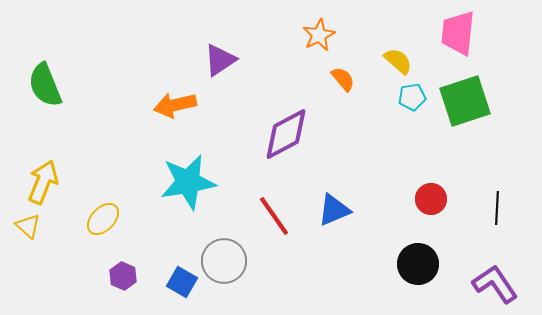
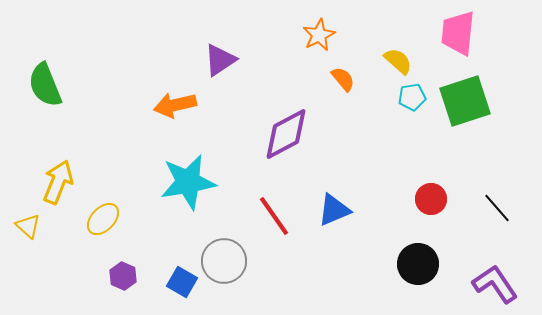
yellow arrow: moved 15 px right
black line: rotated 44 degrees counterclockwise
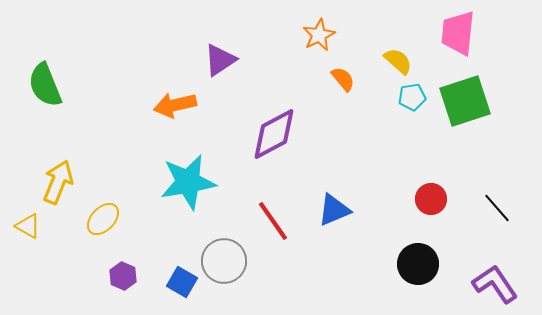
purple diamond: moved 12 px left
red line: moved 1 px left, 5 px down
yellow triangle: rotated 12 degrees counterclockwise
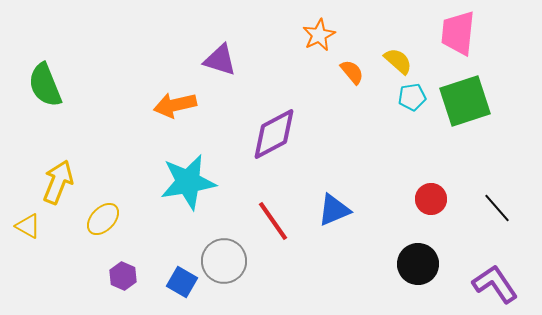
purple triangle: rotated 51 degrees clockwise
orange semicircle: moved 9 px right, 7 px up
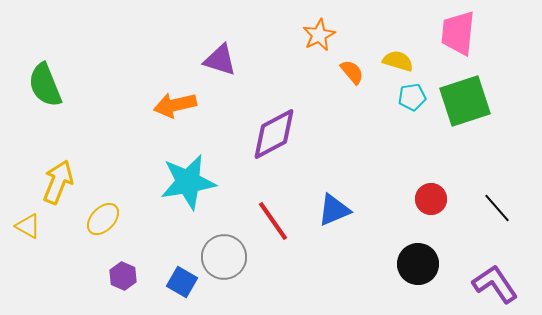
yellow semicircle: rotated 24 degrees counterclockwise
gray circle: moved 4 px up
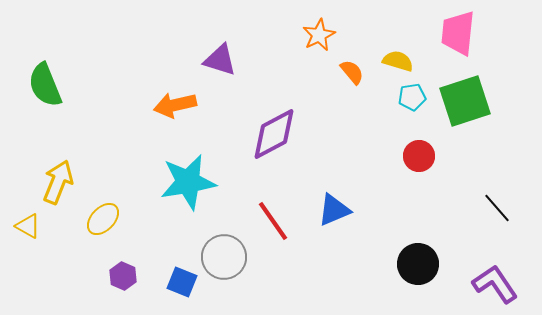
red circle: moved 12 px left, 43 px up
blue square: rotated 8 degrees counterclockwise
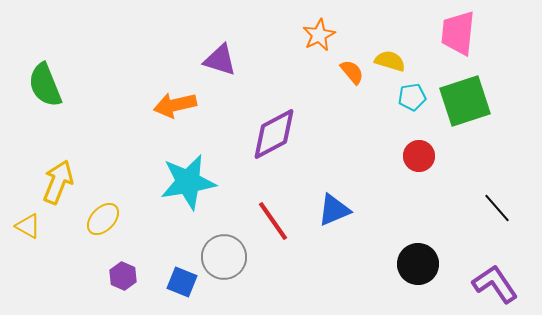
yellow semicircle: moved 8 px left
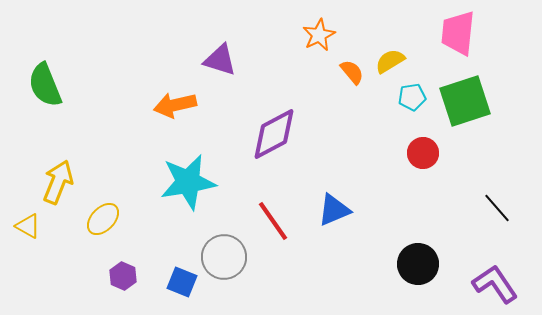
yellow semicircle: rotated 48 degrees counterclockwise
red circle: moved 4 px right, 3 px up
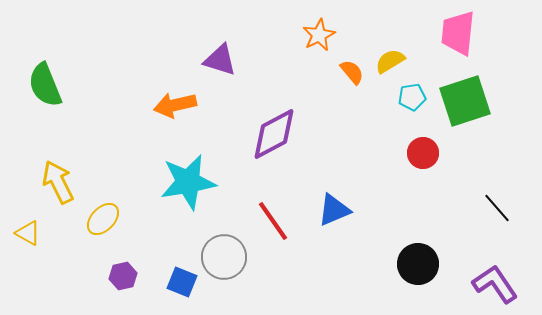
yellow arrow: rotated 48 degrees counterclockwise
yellow triangle: moved 7 px down
purple hexagon: rotated 24 degrees clockwise
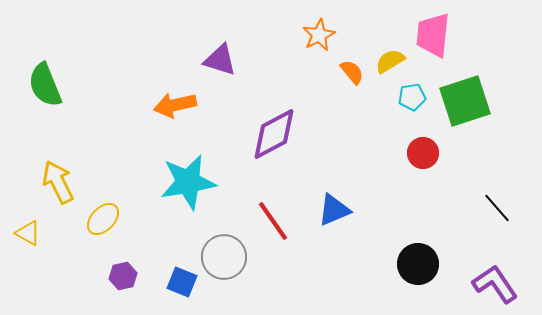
pink trapezoid: moved 25 px left, 2 px down
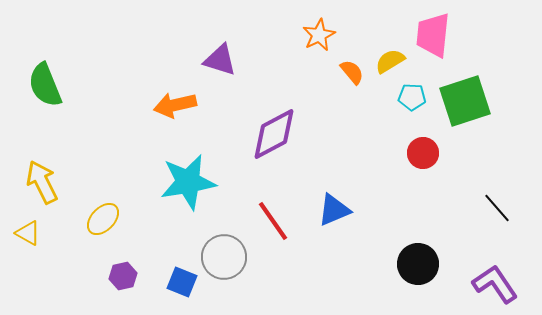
cyan pentagon: rotated 12 degrees clockwise
yellow arrow: moved 16 px left
